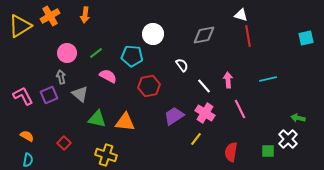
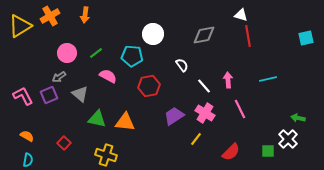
gray arrow: moved 2 px left; rotated 112 degrees counterclockwise
red semicircle: rotated 144 degrees counterclockwise
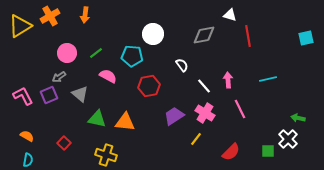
white triangle: moved 11 px left
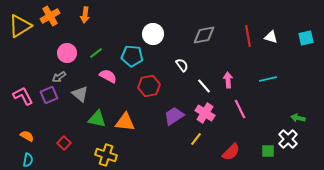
white triangle: moved 41 px right, 22 px down
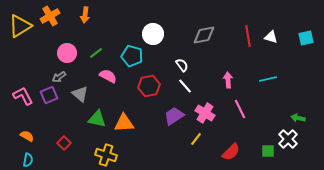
cyan pentagon: rotated 10 degrees clockwise
white line: moved 19 px left
orange triangle: moved 1 px left, 1 px down; rotated 10 degrees counterclockwise
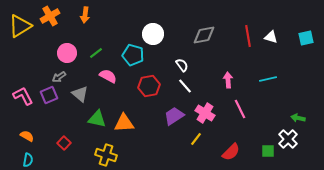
cyan pentagon: moved 1 px right, 1 px up
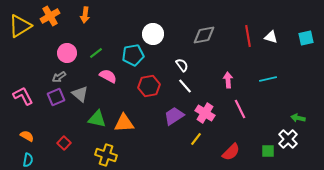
cyan pentagon: rotated 25 degrees counterclockwise
purple square: moved 7 px right, 2 px down
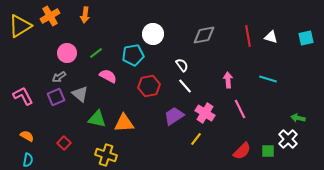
cyan line: rotated 30 degrees clockwise
red semicircle: moved 11 px right, 1 px up
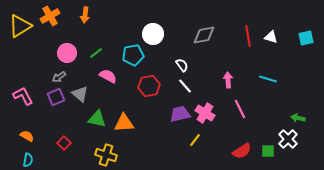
purple trapezoid: moved 6 px right, 2 px up; rotated 20 degrees clockwise
yellow line: moved 1 px left, 1 px down
red semicircle: rotated 12 degrees clockwise
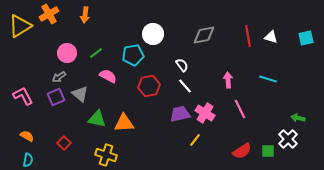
orange cross: moved 1 px left, 2 px up
